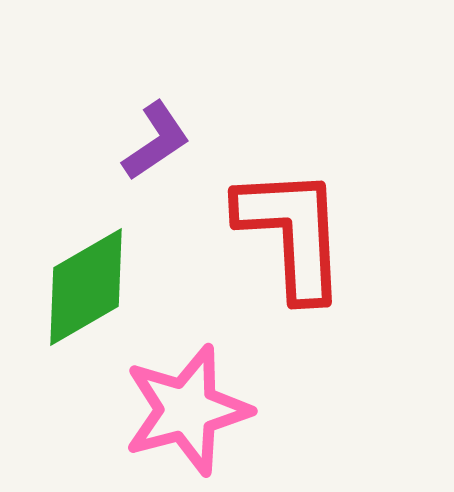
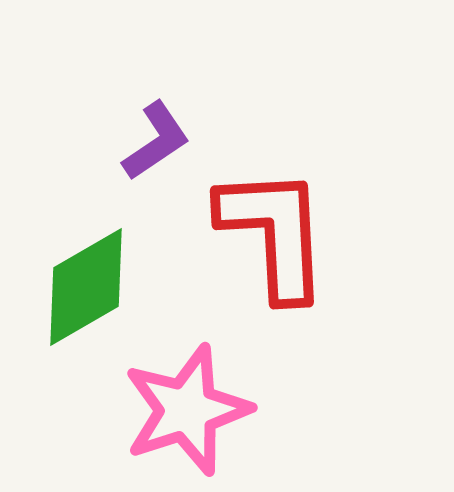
red L-shape: moved 18 px left
pink star: rotated 3 degrees counterclockwise
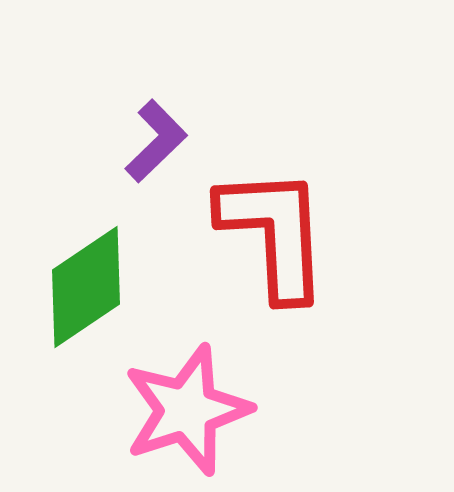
purple L-shape: rotated 10 degrees counterclockwise
green diamond: rotated 4 degrees counterclockwise
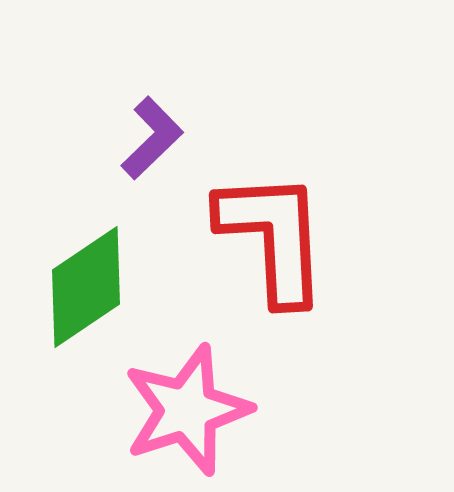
purple L-shape: moved 4 px left, 3 px up
red L-shape: moved 1 px left, 4 px down
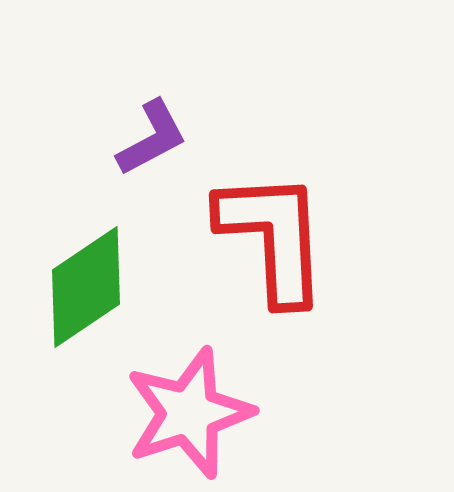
purple L-shape: rotated 16 degrees clockwise
pink star: moved 2 px right, 3 px down
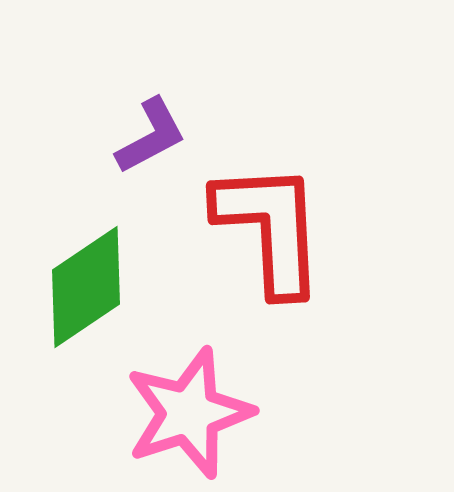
purple L-shape: moved 1 px left, 2 px up
red L-shape: moved 3 px left, 9 px up
